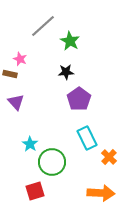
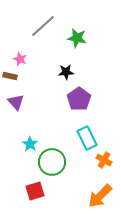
green star: moved 7 px right, 3 px up; rotated 18 degrees counterclockwise
brown rectangle: moved 2 px down
orange cross: moved 5 px left, 3 px down; rotated 14 degrees counterclockwise
orange arrow: moved 1 px left, 3 px down; rotated 132 degrees clockwise
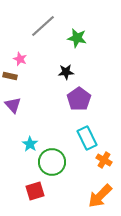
purple triangle: moved 3 px left, 3 px down
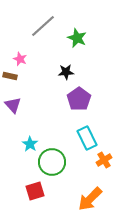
green star: rotated 12 degrees clockwise
orange cross: rotated 28 degrees clockwise
orange arrow: moved 10 px left, 3 px down
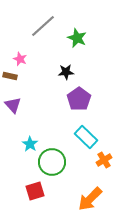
cyan rectangle: moved 1 px left, 1 px up; rotated 20 degrees counterclockwise
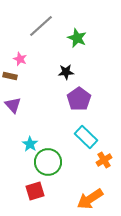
gray line: moved 2 px left
green circle: moved 4 px left
orange arrow: rotated 12 degrees clockwise
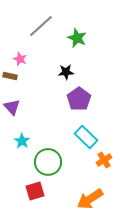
purple triangle: moved 1 px left, 2 px down
cyan star: moved 8 px left, 3 px up
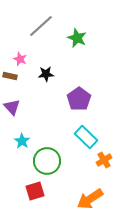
black star: moved 20 px left, 2 px down
green circle: moved 1 px left, 1 px up
